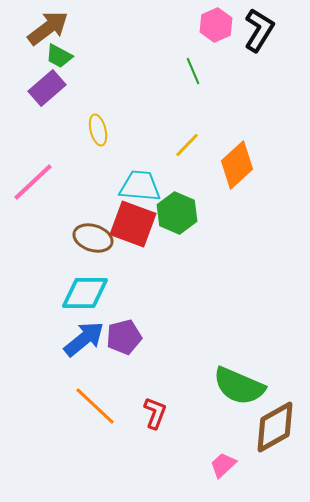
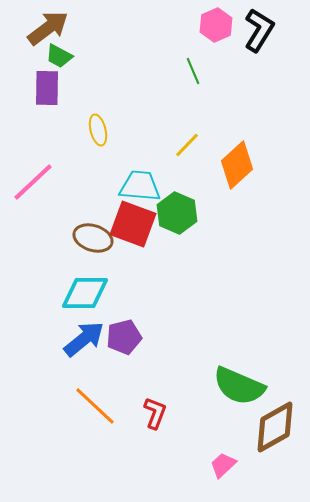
purple rectangle: rotated 48 degrees counterclockwise
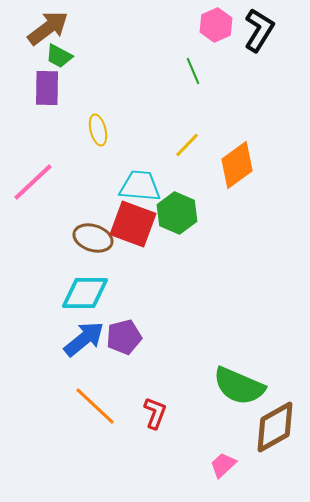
orange diamond: rotated 6 degrees clockwise
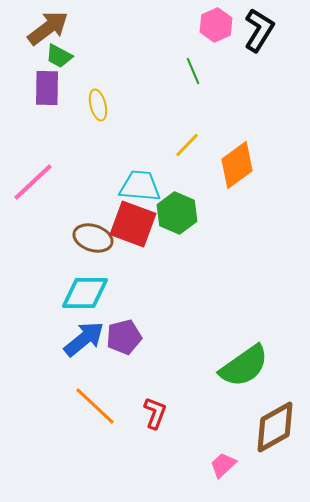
yellow ellipse: moved 25 px up
green semicircle: moved 5 px right, 20 px up; rotated 58 degrees counterclockwise
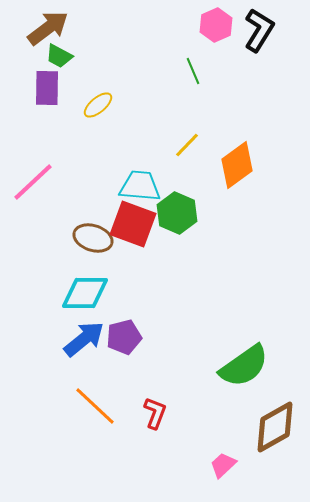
yellow ellipse: rotated 64 degrees clockwise
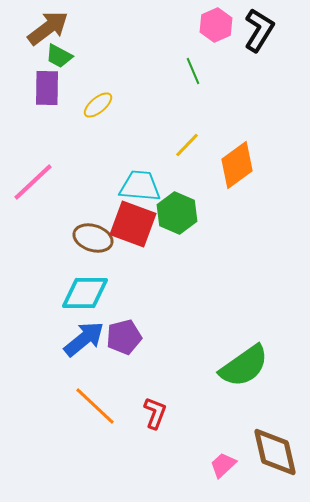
brown diamond: moved 25 px down; rotated 74 degrees counterclockwise
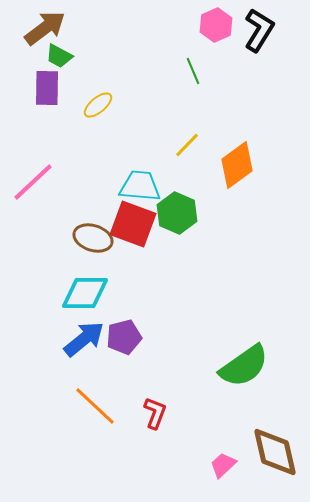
brown arrow: moved 3 px left
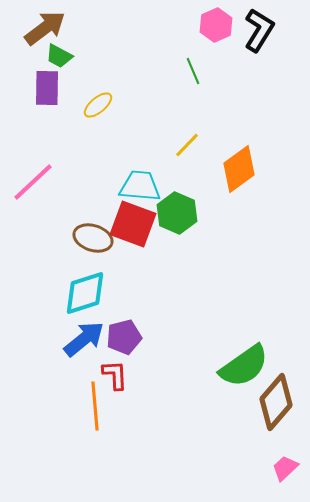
orange diamond: moved 2 px right, 4 px down
cyan diamond: rotated 18 degrees counterclockwise
orange line: rotated 42 degrees clockwise
red L-shape: moved 40 px left, 38 px up; rotated 24 degrees counterclockwise
brown diamond: moved 1 px right, 50 px up; rotated 54 degrees clockwise
pink trapezoid: moved 62 px right, 3 px down
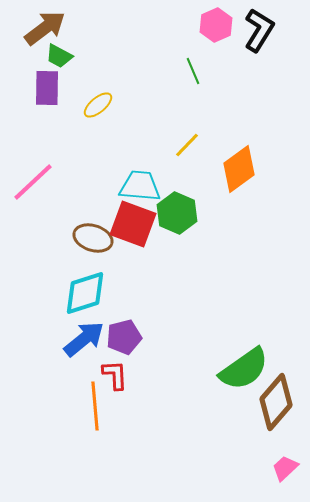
green semicircle: moved 3 px down
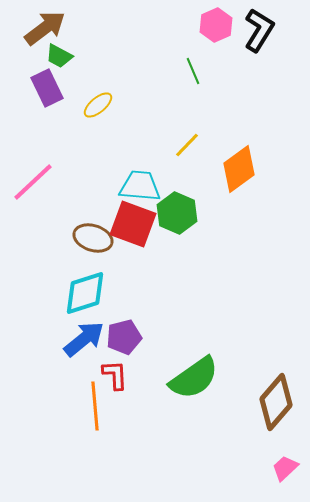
purple rectangle: rotated 27 degrees counterclockwise
green semicircle: moved 50 px left, 9 px down
